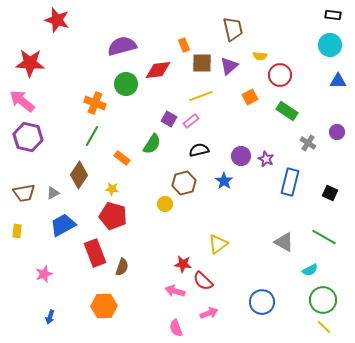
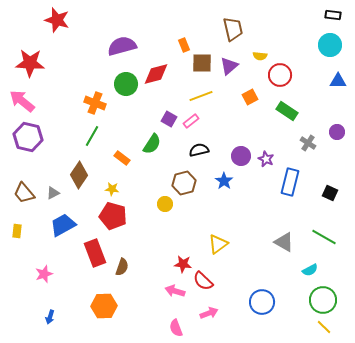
red diamond at (158, 70): moved 2 px left, 4 px down; rotated 8 degrees counterclockwise
brown trapezoid at (24, 193): rotated 60 degrees clockwise
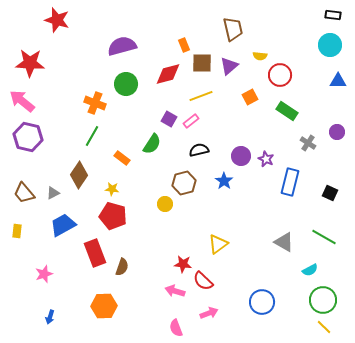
red diamond at (156, 74): moved 12 px right
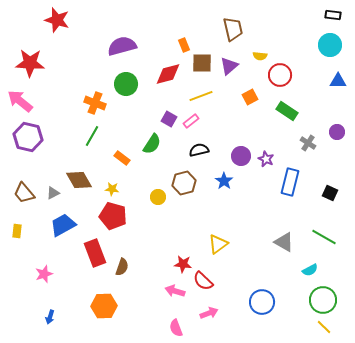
pink arrow at (22, 101): moved 2 px left
brown diamond at (79, 175): moved 5 px down; rotated 64 degrees counterclockwise
yellow circle at (165, 204): moved 7 px left, 7 px up
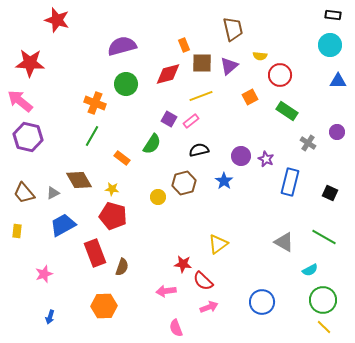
pink arrow at (175, 291): moved 9 px left; rotated 24 degrees counterclockwise
pink arrow at (209, 313): moved 6 px up
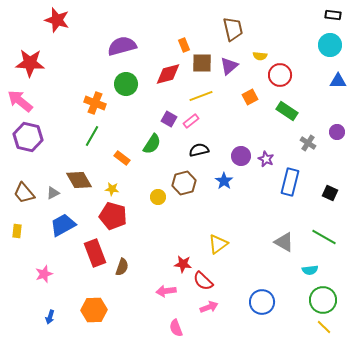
cyan semicircle at (310, 270): rotated 21 degrees clockwise
orange hexagon at (104, 306): moved 10 px left, 4 px down
